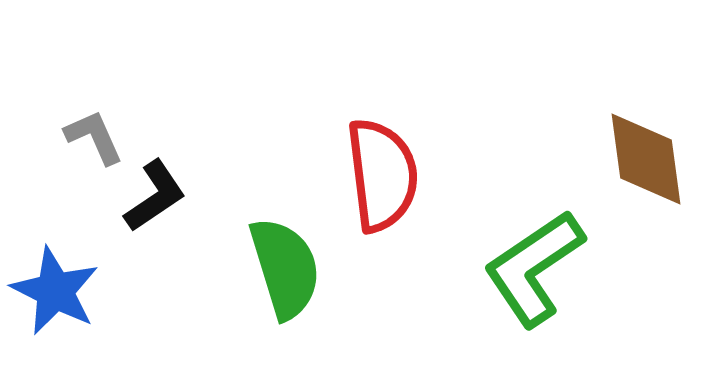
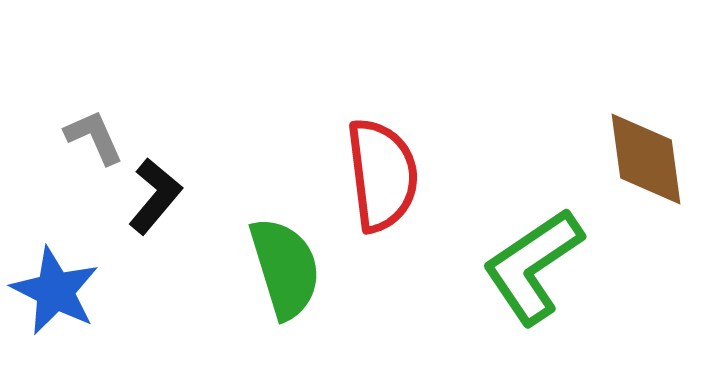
black L-shape: rotated 16 degrees counterclockwise
green L-shape: moved 1 px left, 2 px up
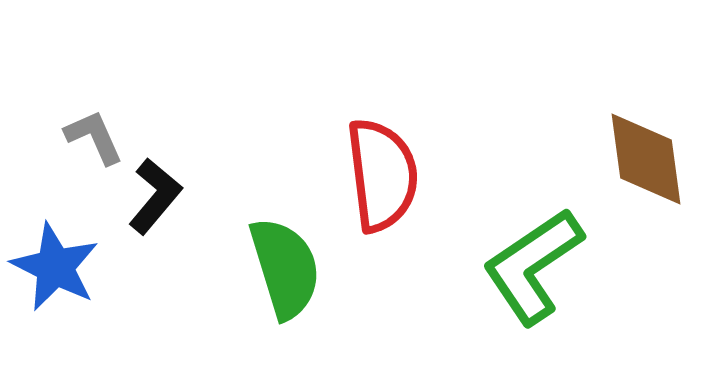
blue star: moved 24 px up
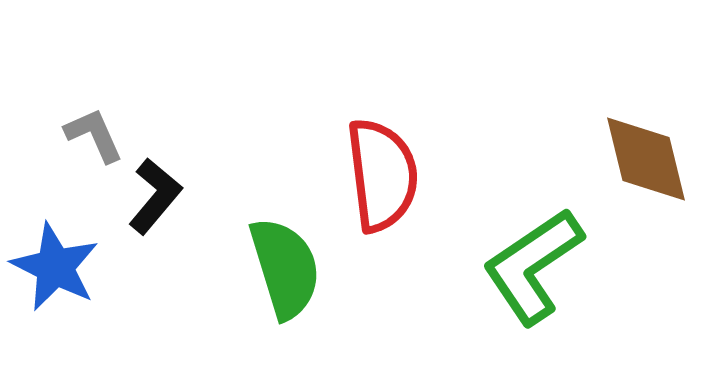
gray L-shape: moved 2 px up
brown diamond: rotated 6 degrees counterclockwise
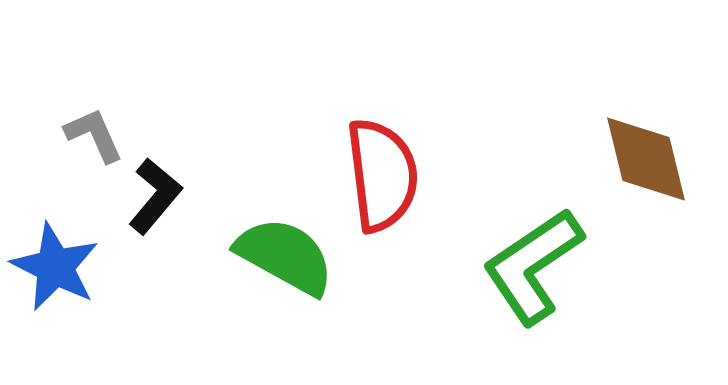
green semicircle: moved 12 px up; rotated 44 degrees counterclockwise
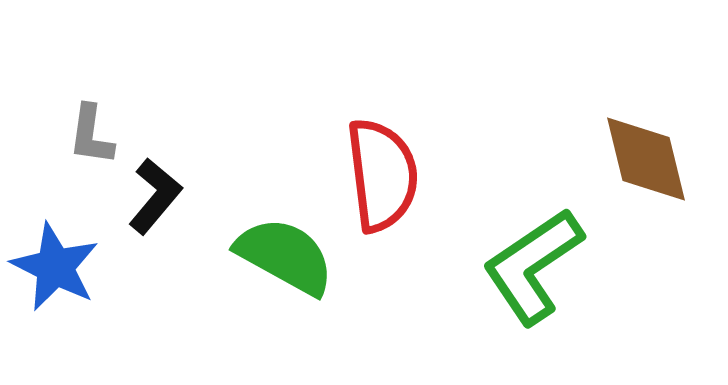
gray L-shape: moved 3 px left; rotated 148 degrees counterclockwise
